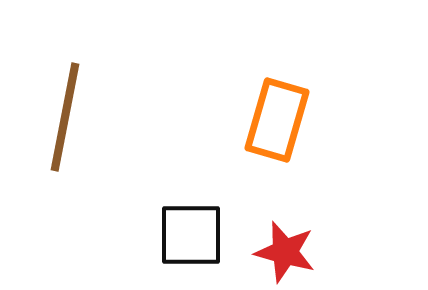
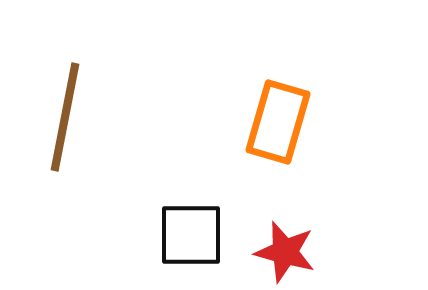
orange rectangle: moved 1 px right, 2 px down
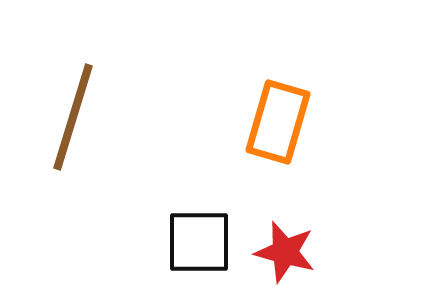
brown line: moved 8 px right; rotated 6 degrees clockwise
black square: moved 8 px right, 7 px down
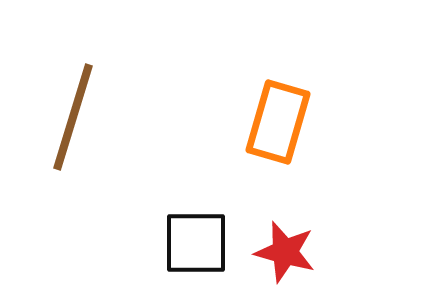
black square: moved 3 px left, 1 px down
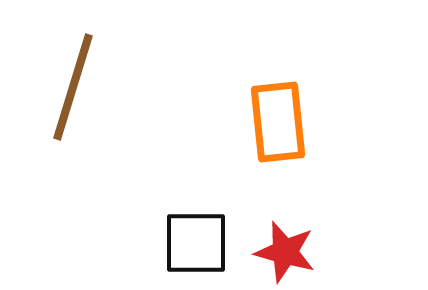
brown line: moved 30 px up
orange rectangle: rotated 22 degrees counterclockwise
